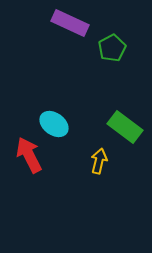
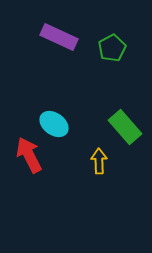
purple rectangle: moved 11 px left, 14 px down
green rectangle: rotated 12 degrees clockwise
yellow arrow: rotated 15 degrees counterclockwise
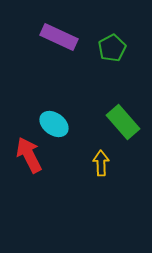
green rectangle: moved 2 px left, 5 px up
yellow arrow: moved 2 px right, 2 px down
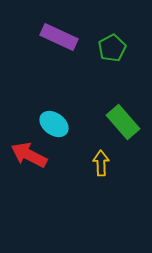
red arrow: rotated 36 degrees counterclockwise
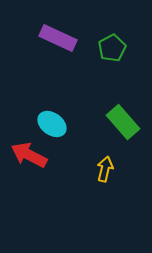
purple rectangle: moved 1 px left, 1 px down
cyan ellipse: moved 2 px left
yellow arrow: moved 4 px right, 6 px down; rotated 15 degrees clockwise
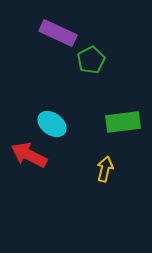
purple rectangle: moved 5 px up
green pentagon: moved 21 px left, 12 px down
green rectangle: rotated 56 degrees counterclockwise
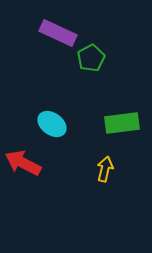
green pentagon: moved 2 px up
green rectangle: moved 1 px left, 1 px down
red arrow: moved 6 px left, 8 px down
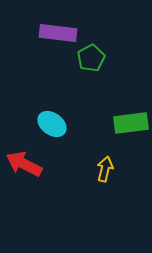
purple rectangle: rotated 18 degrees counterclockwise
green rectangle: moved 9 px right
red arrow: moved 1 px right, 1 px down
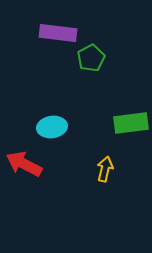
cyan ellipse: moved 3 px down; rotated 44 degrees counterclockwise
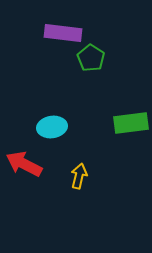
purple rectangle: moved 5 px right
green pentagon: rotated 12 degrees counterclockwise
yellow arrow: moved 26 px left, 7 px down
